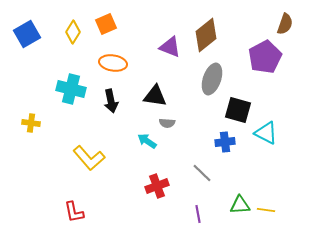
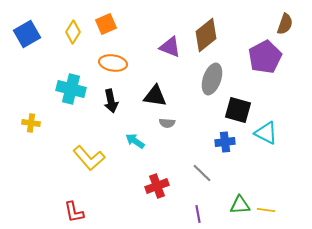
cyan arrow: moved 12 px left
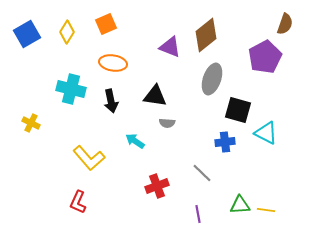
yellow diamond: moved 6 px left
yellow cross: rotated 18 degrees clockwise
red L-shape: moved 4 px right, 10 px up; rotated 35 degrees clockwise
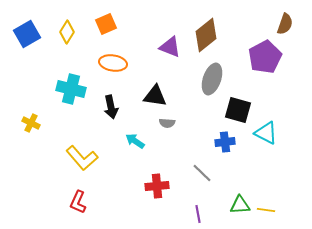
black arrow: moved 6 px down
yellow L-shape: moved 7 px left
red cross: rotated 15 degrees clockwise
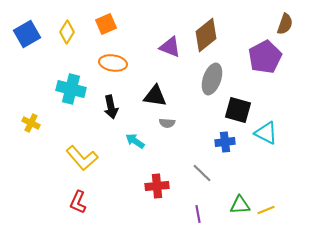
yellow line: rotated 30 degrees counterclockwise
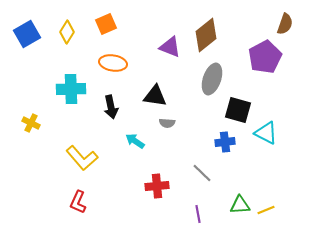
cyan cross: rotated 16 degrees counterclockwise
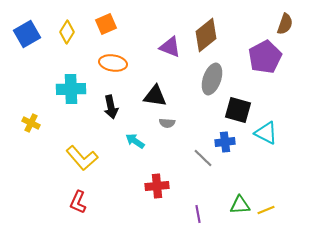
gray line: moved 1 px right, 15 px up
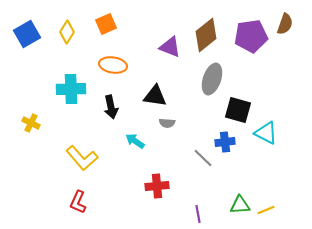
purple pentagon: moved 14 px left, 21 px up; rotated 20 degrees clockwise
orange ellipse: moved 2 px down
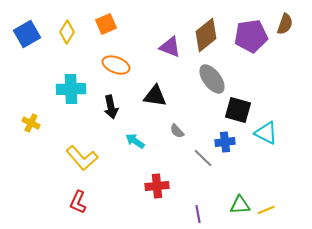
orange ellipse: moved 3 px right; rotated 12 degrees clockwise
gray ellipse: rotated 56 degrees counterclockwise
gray semicircle: moved 10 px right, 8 px down; rotated 42 degrees clockwise
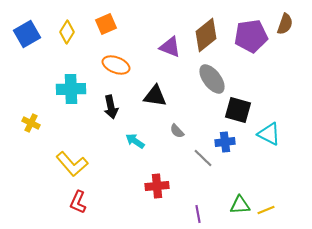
cyan triangle: moved 3 px right, 1 px down
yellow L-shape: moved 10 px left, 6 px down
